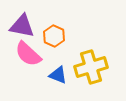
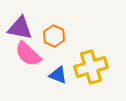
purple triangle: moved 2 px left, 2 px down
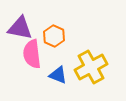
pink semicircle: moved 4 px right; rotated 40 degrees clockwise
yellow cross: rotated 12 degrees counterclockwise
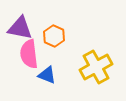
pink semicircle: moved 3 px left
yellow cross: moved 5 px right
blue triangle: moved 11 px left
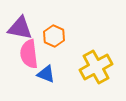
blue triangle: moved 1 px left, 1 px up
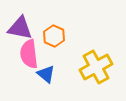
blue triangle: rotated 18 degrees clockwise
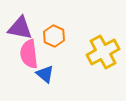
yellow cross: moved 7 px right, 15 px up
blue triangle: moved 1 px left
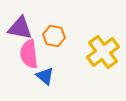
orange hexagon: rotated 15 degrees counterclockwise
yellow cross: rotated 8 degrees counterclockwise
blue triangle: moved 2 px down
